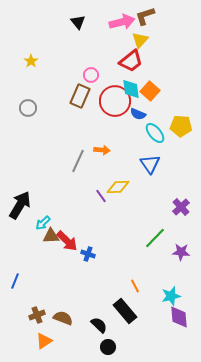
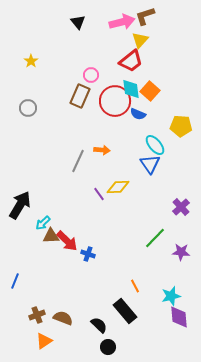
cyan ellipse: moved 12 px down
purple line: moved 2 px left, 2 px up
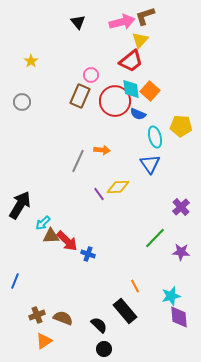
gray circle: moved 6 px left, 6 px up
cyan ellipse: moved 8 px up; rotated 25 degrees clockwise
black circle: moved 4 px left, 2 px down
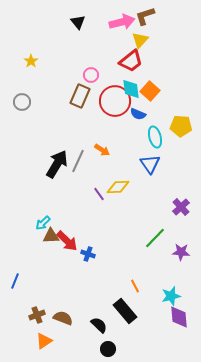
orange arrow: rotated 28 degrees clockwise
black arrow: moved 37 px right, 41 px up
black circle: moved 4 px right
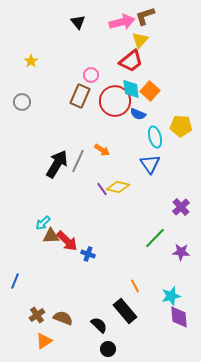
yellow diamond: rotated 15 degrees clockwise
purple line: moved 3 px right, 5 px up
brown cross: rotated 14 degrees counterclockwise
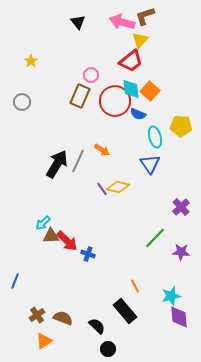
pink arrow: rotated 150 degrees counterclockwise
black semicircle: moved 2 px left, 1 px down
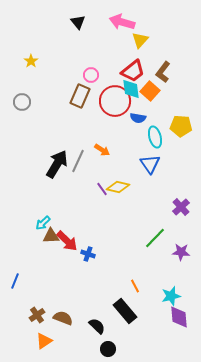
brown L-shape: moved 18 px right, 56 px down; rotated 35 degrees counterclockwise
red trapezoid: moved 2 px right, 10 px down
blue semicircle: moved 4 px down; rotated 14 degrees counterclockwise
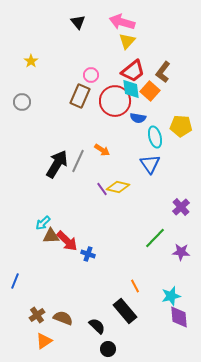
yellow triangle: moved 13 px left, 1 px down
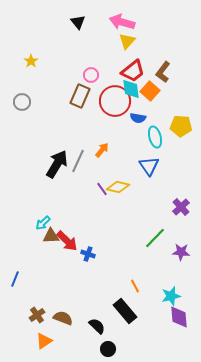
orange arrow: rotated 84 degrees counterclockwise
blue triangle: moved 1 px left, 2 px down
blue line: moved 2 px up
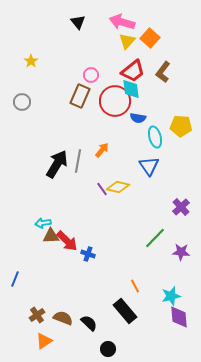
orange square: moved 53 px up
gray line: rotated 15 degrees counterclockwise
cyan arrow: rotated 35 degrees clockwise
black semicircle: moved 8 px left, 3 px up
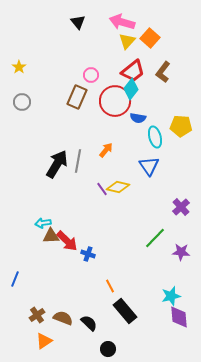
yellow star: moved 12 px left, 6 px down
cyan diamond: rotated 45 degrees clockwise
brown rectangle: moved 3 px left, 1 px down
orange arrow: moved 4 px right
orange line: moved 25 px left
